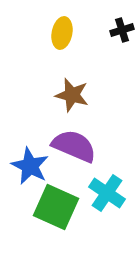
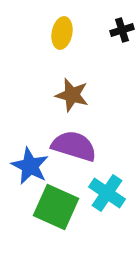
purple semicircle: rotated 6 degrees counterclockwise
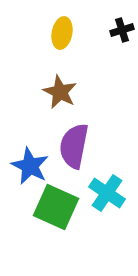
brown star: moved 12 px left, 3 px up; rotated 12 degrees clockwise
purple semicircle: rotated 96 degrees counterclockwise
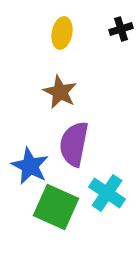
black cross: moved 1 px left, 1 px up
purple semicircle: moved 2 px up
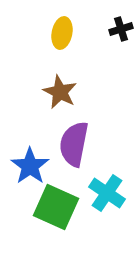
blue star: rotated 9 degrees clockwise
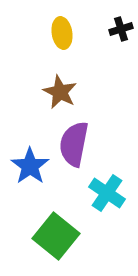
yellow ellipse: rotated 20 degrees counterclockwise
green square: moved 29 px down; rotated 15 degrees clockwise
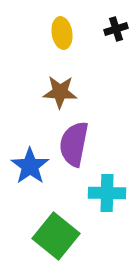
black cross: moved 5 px left
brown star: rotated 24 degrees counterclockwise
cyan cross: rotated 33 degrees counterclockwise
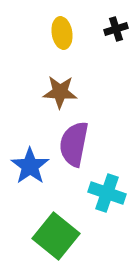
cyan cross: rotated 18 degrees clockwise
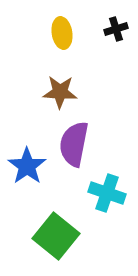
blue star: moved 3 px left
